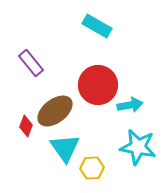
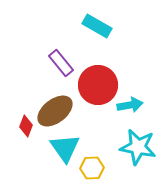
purple rectangle: moved 30 px right
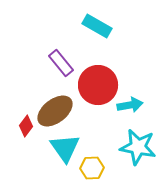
red diamond: rotated 15 degrees clockwise
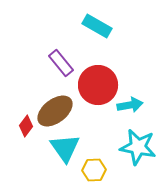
yellow hexagon: moved 2 px right, 2 px down
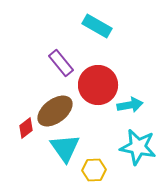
red diamond: moved 2 px down; rotated 15 degrees clockwise
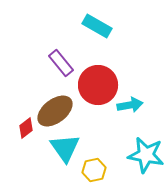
cyan star: moved 8 px right, 8 px down
yellow hexagon: rotated 10 degrees counterclockwise
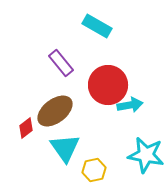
red circle: moved 10 px right
